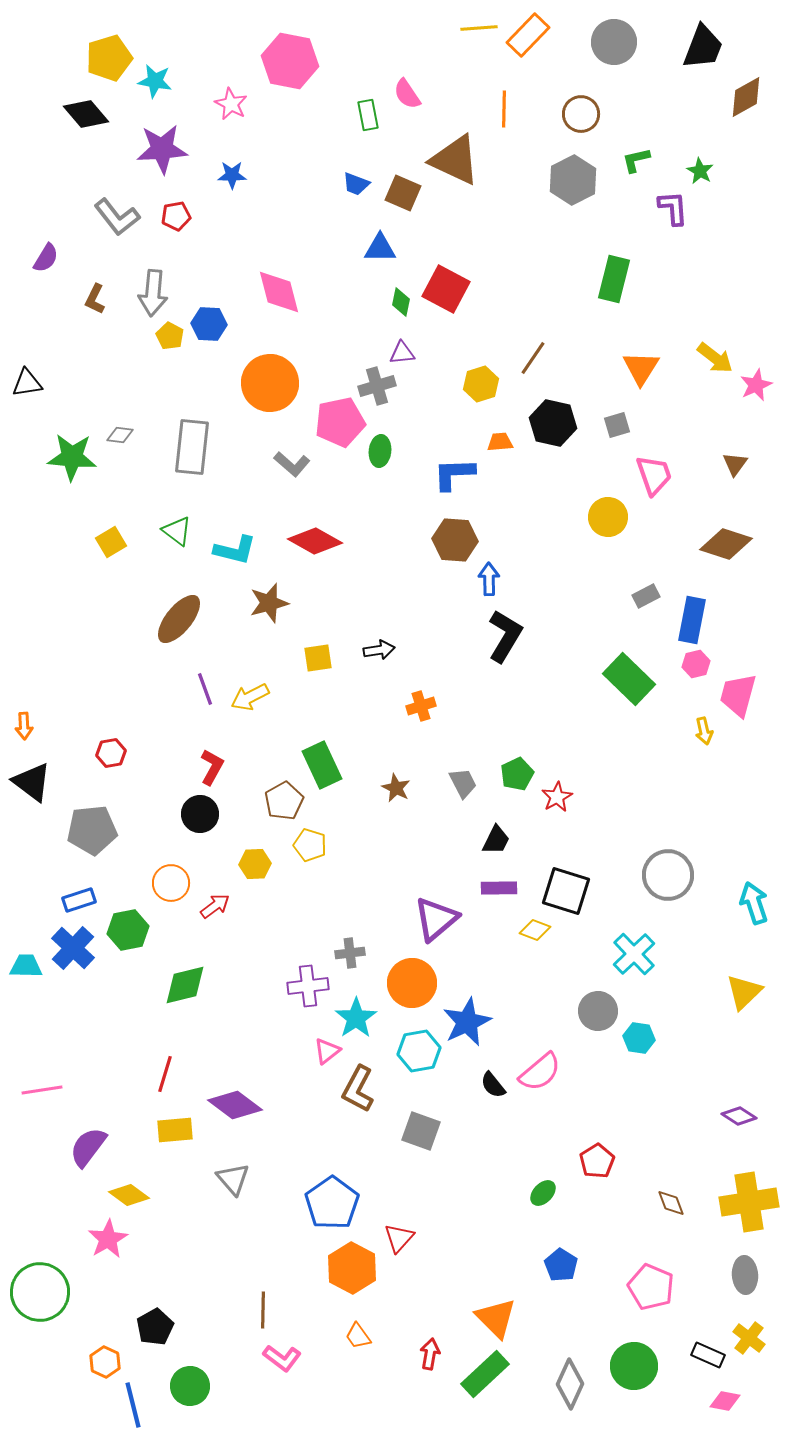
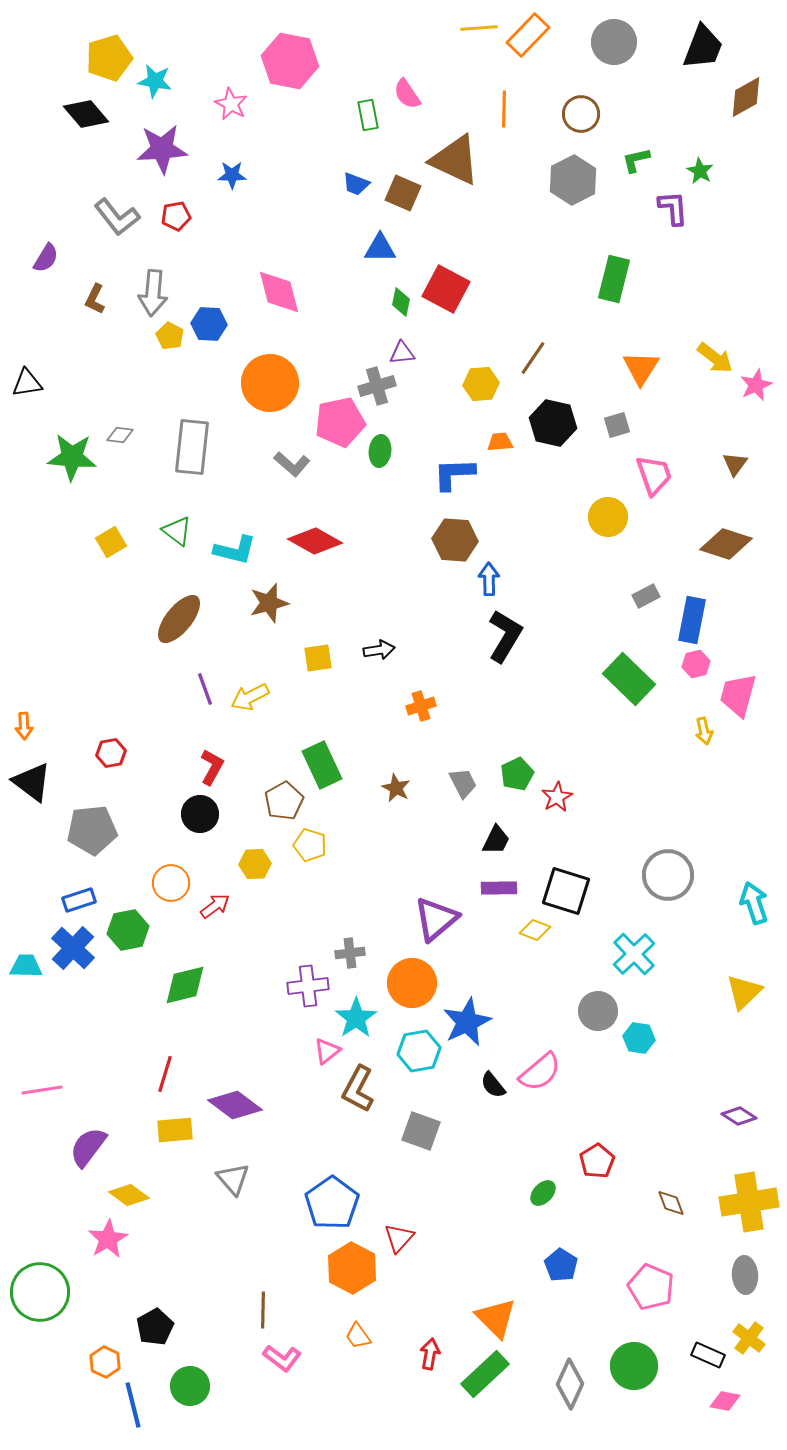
yellow hexagon at (481, 384): rotated 12 degrees clockwise
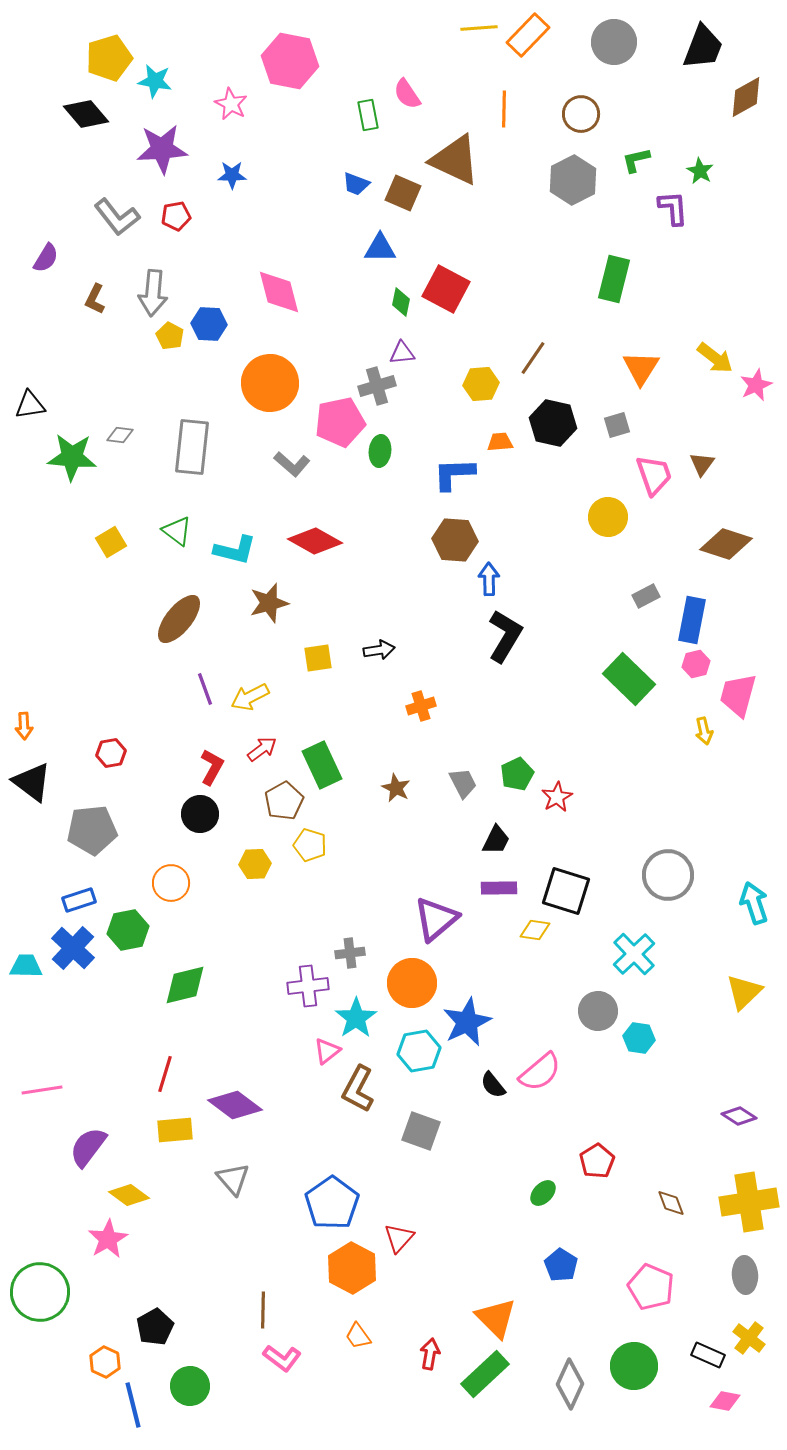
black triangle at (27, 383): moved 3 px right, 22 px down
brown triangle at (735, 464): moved 33 px left
red arrow at (215, 906): moved 47 px right, 157 px up
yellow diamond at (535, 930): rotated 12 degrees counterclockwise
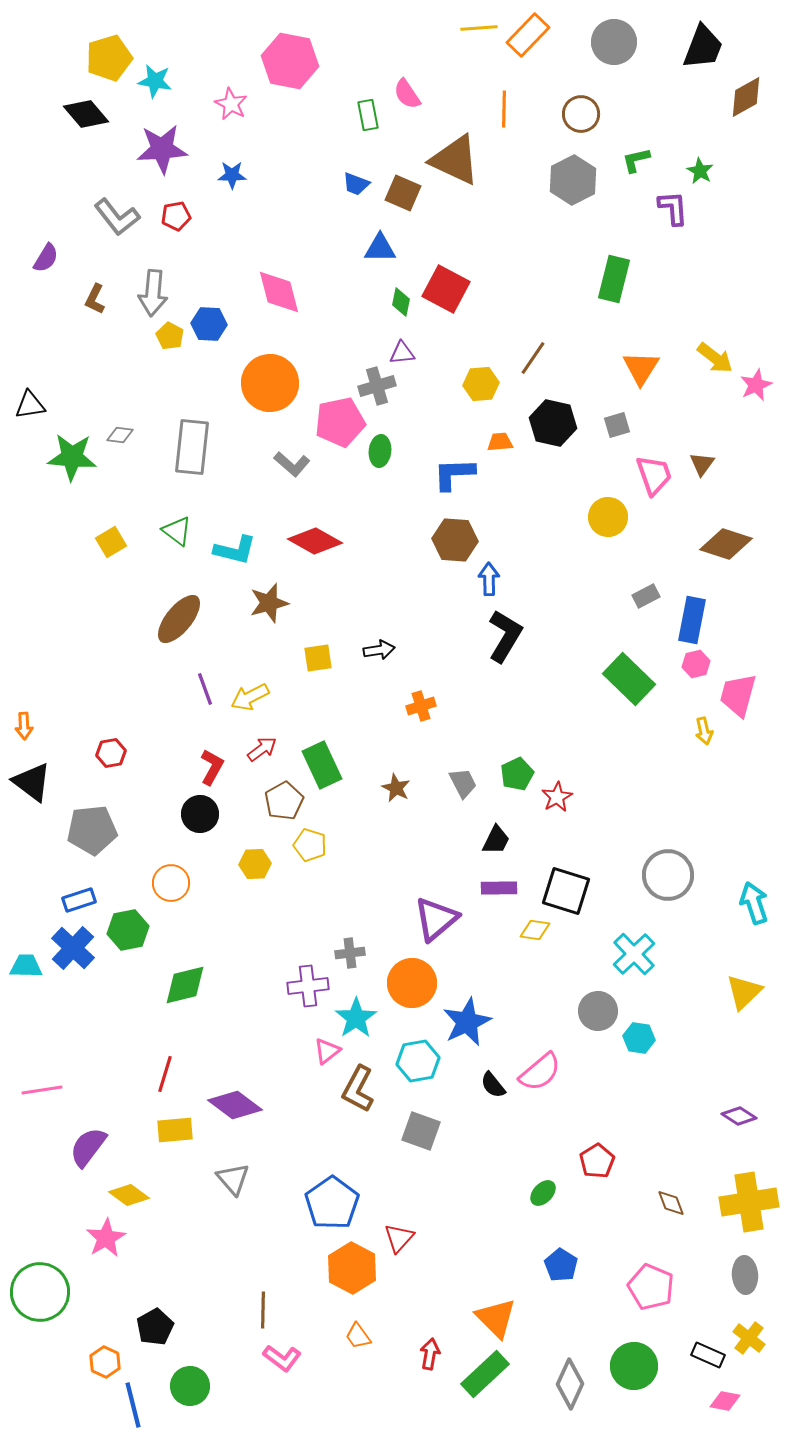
cyan hexagon at (419, 1051): moved 1 px left, 10 px down
pink star at (108, 1239): moved 2 px left, 1 px up
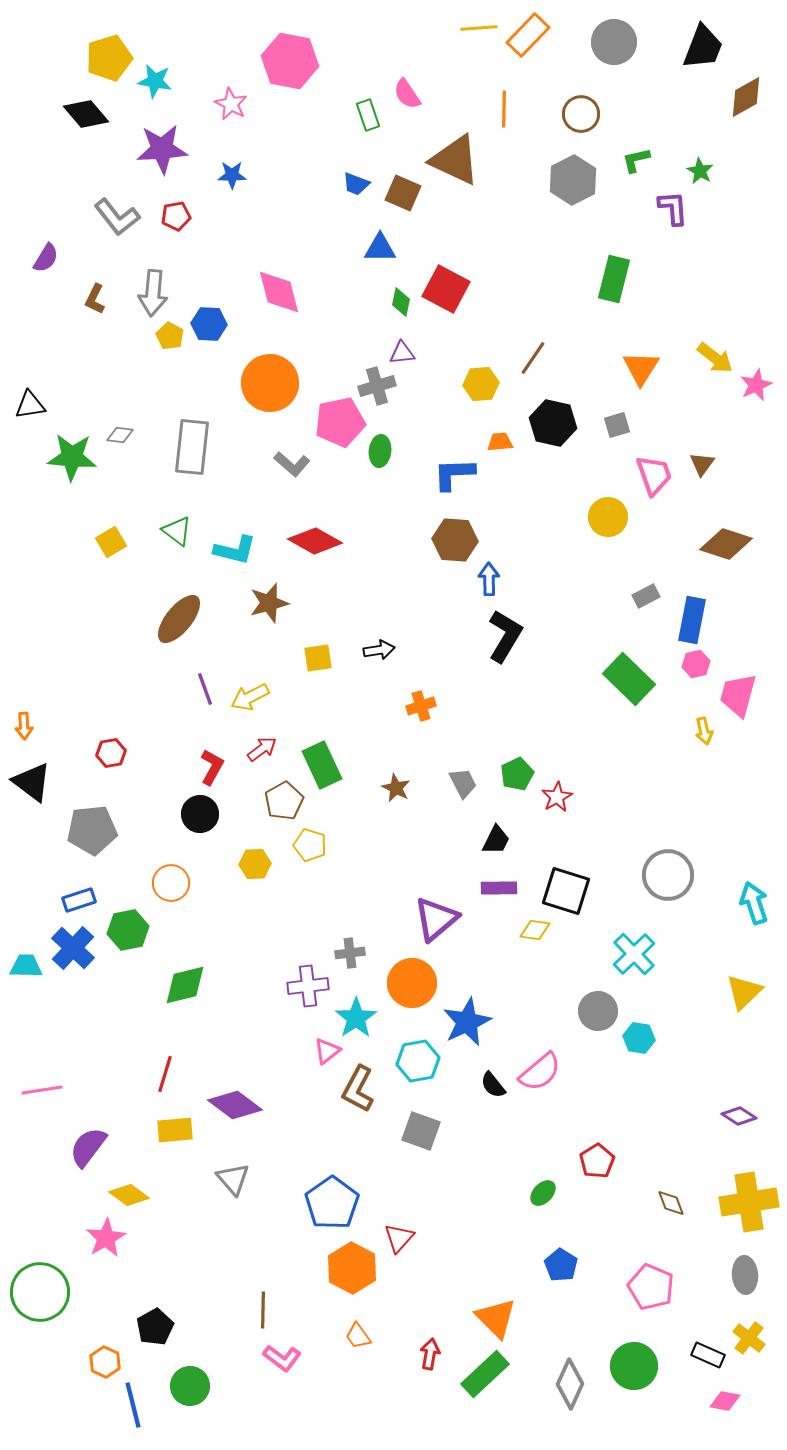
green rectangle at (368, 115): rotated 8 degrees counterclockwise
